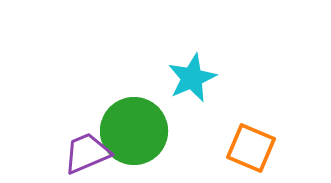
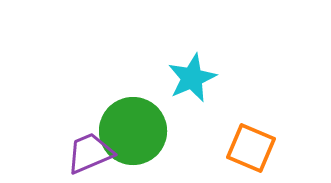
green circle: moved 1 px left
purple trapezoid: moved 3 px right
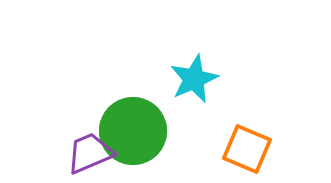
cyan star: moved 2 px right, 1 px down
orange square: moved 4 px left, 1 px down
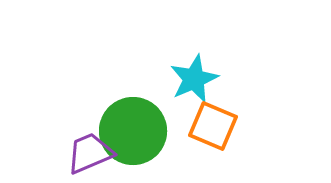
orange square: moved 34 px left, 23 px up
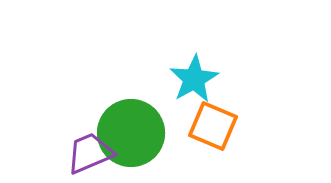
cyan star: rotated 6 degrees counterclockwise
green circle: moved 2 px left, 2 px down
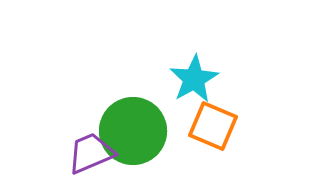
green circle: moved 2 px right, 2 px up
purple trapezoid: moved 1 px right
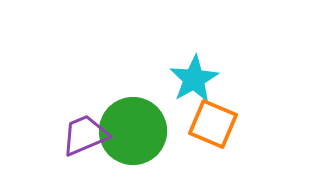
orange square: moved 2 px up
purple trapezoid: moved 6 px left, 18 px up
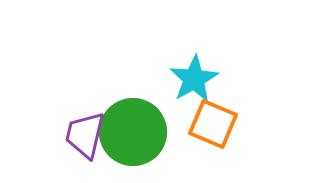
green circle: moved 1 px down
purple trapezoid: rotated 54 degrees counterclockwise
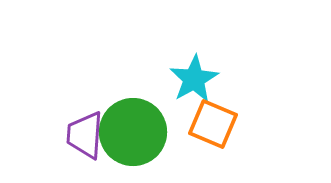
purple trapezoid: rotated 9 degrees counterclockwise
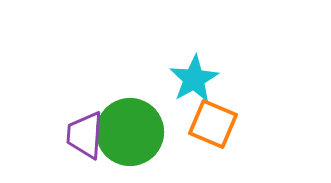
green circle: moved 3 px left
